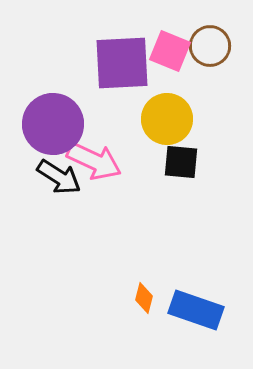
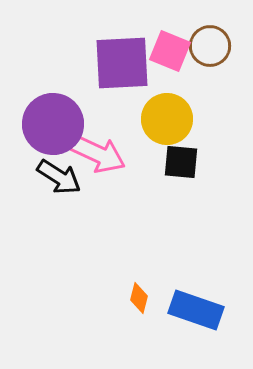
pink arrow: moved 4 px right, 7 px up
orange diamond: moved 5 px left
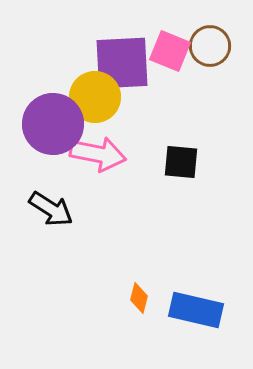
yellow circle: moved 72 px left, 22 px up
pink arrow: rotated 14 degrees counterclockwise
black arrow: moved 8 px left, 32 px down
blue rectangle: rotated 6 degrees counterclockwise
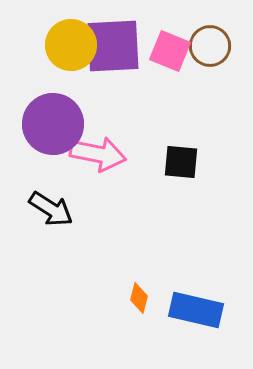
purple square: moved 9 px left, 17 px up
yellow circle: moved 24 px left, 52 px up
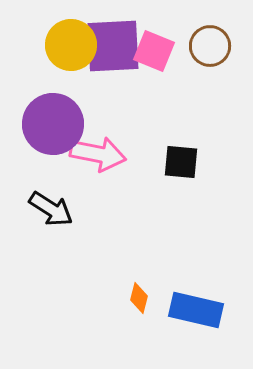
pink square: moved 16 px left
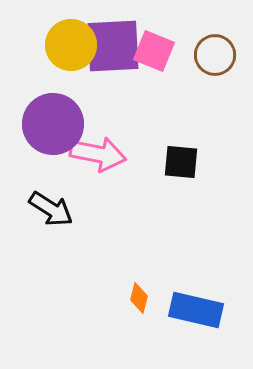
brown circle: moved 5 px right, 9 px down
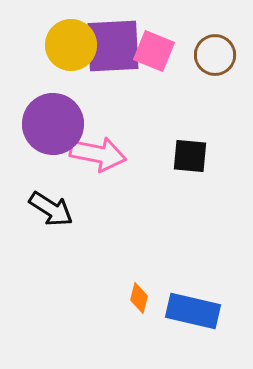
black square: moved 9 px right, 6 px up
blue rectangle: moved 3 px left, 1 px down
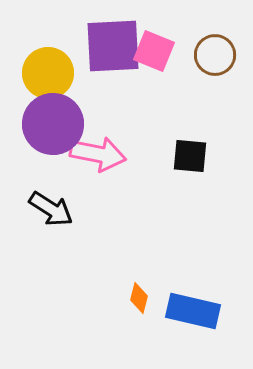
yellow circle: moved 23 px left, 28 px down
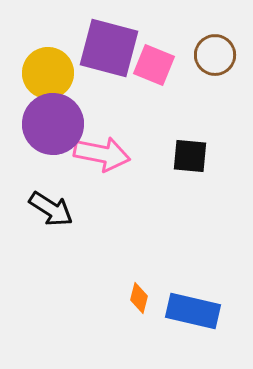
purple square: moved 4 px left, 2 px down; rotated 18 degrees clockwise
pink square: moved 14 px down
pink arrow: moved 4 px right
